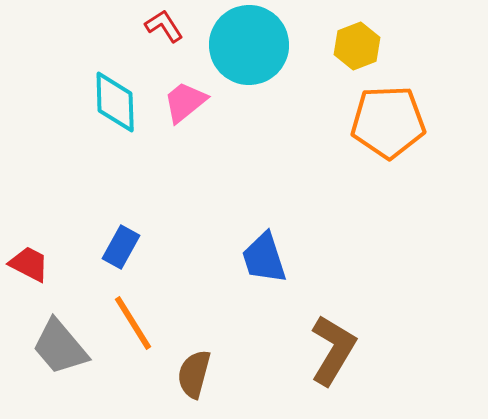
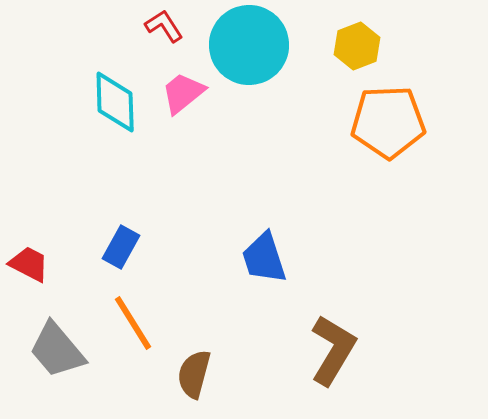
pink trapezoid: moved 2 px left, 9 px up
gray trapezoid: moved 3 px left, 3 px down
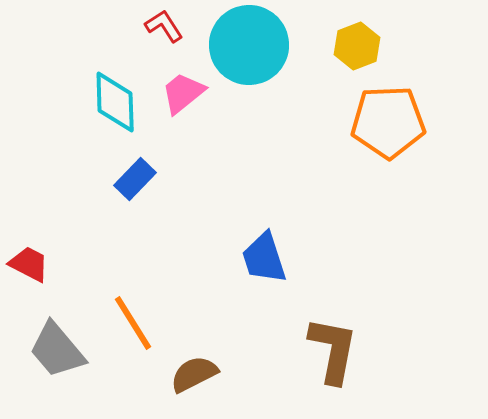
blue rectangle: moved 14 px right, 68 px up; rotated 15 degrees clockwise
brown L-shape: rotated 20 degrees counterclockwise
brown semicircle: rotated 48 degrees clockwise
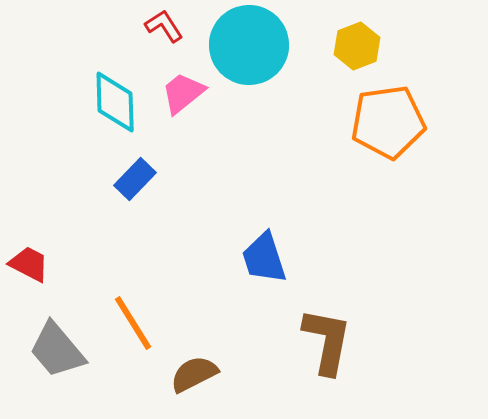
orange pentagon: rotated 6 degrees counterclockwise
brown L-shape: moved 6 px left, 9 px up
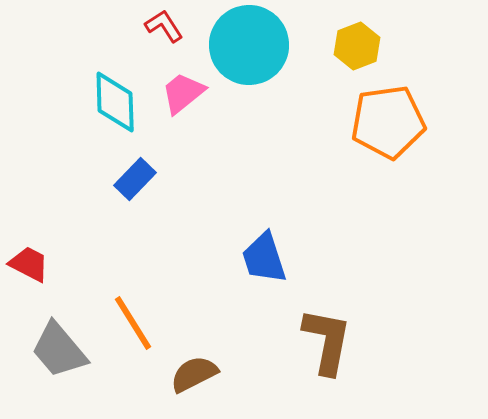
gray trapezoid: moved 2 px right
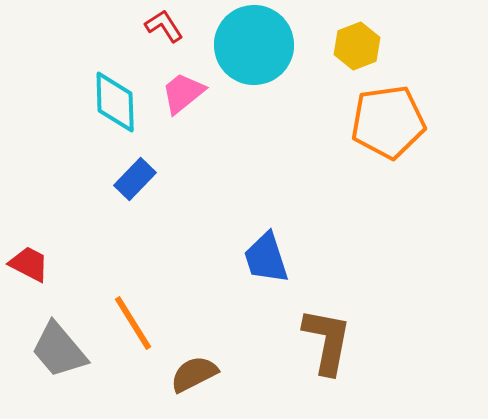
cyan circle: moved 5 px right
blue trapezoid: moved 2 px right
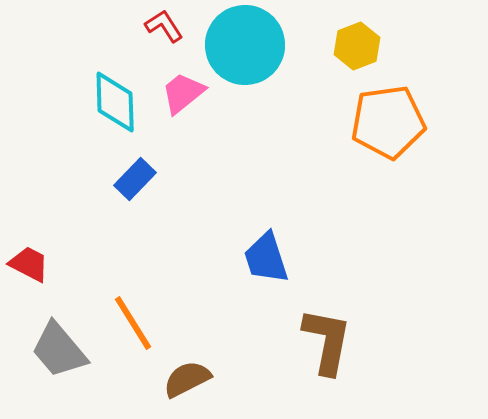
cyan circle: moved 9 px left
brown semicircle: moved 7 px left, 5 px down
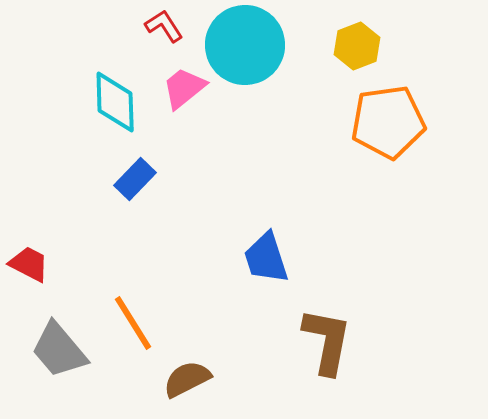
pink trapezoid: moved 1 px right, 5 px up
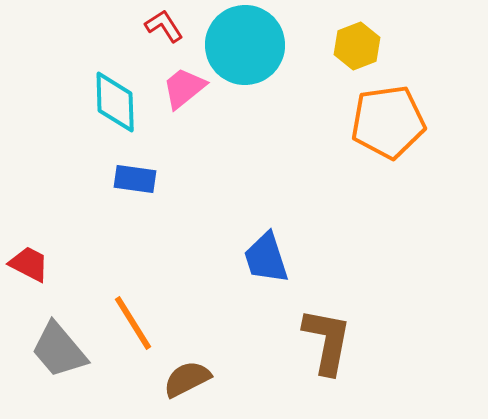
blue rectangle: rotated 54 degrees clockwise
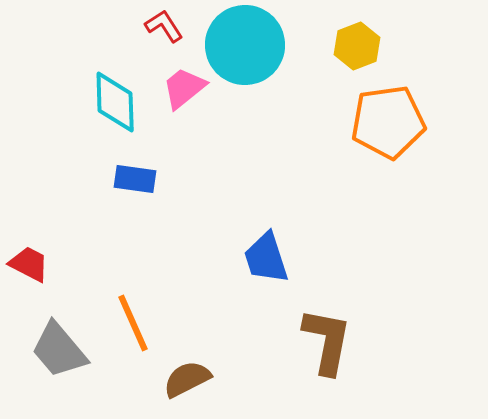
orange line: rotated 8 degrees clockwise
